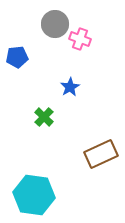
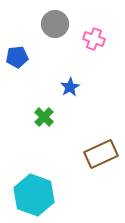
pink cross: moved 14 px right
cyan hexagon: rotated 12 degrees clockwise
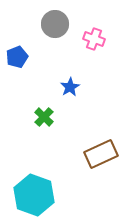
blue pentagon: rotated 15 degrees counterclockwise
